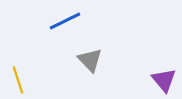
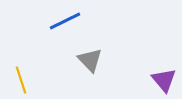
yellow line: moved 3 px right
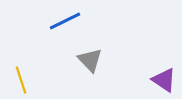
purple triangle: rotated 16 degrees counterclockwise
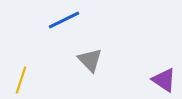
blue line: moved 1 px left, 1 px up
yellow line: rotated 36 degrees clockwise
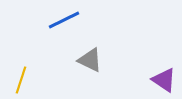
gray triangle: rotated 20 degrees counterclockwise
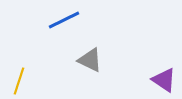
yellow line: moved 2 px left, 1 px down
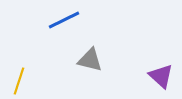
gray triangle: rotated 12 degrees counterclockwise
purple triangle: moved 3 px left, 4 px up; rotated 8 degrees clockwise
